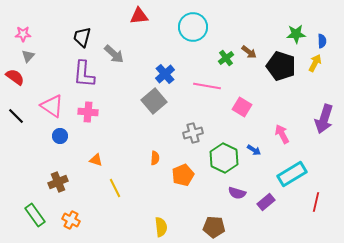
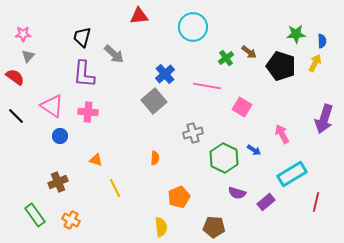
orange pentagon: moved 4 px left, 22 px down
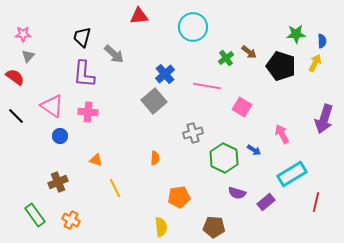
orange pentagon: rotated 15 degrees clockwise
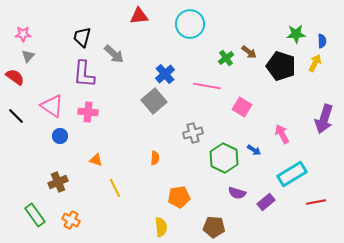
cyan circle: moved 3 px left, 3 px up
red line: rotated 66 degrees clockwise
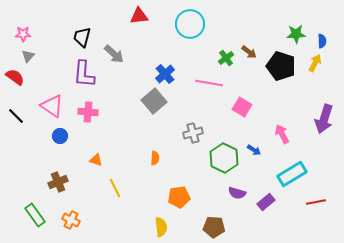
pink line: moved 2 px right, 3 px up
